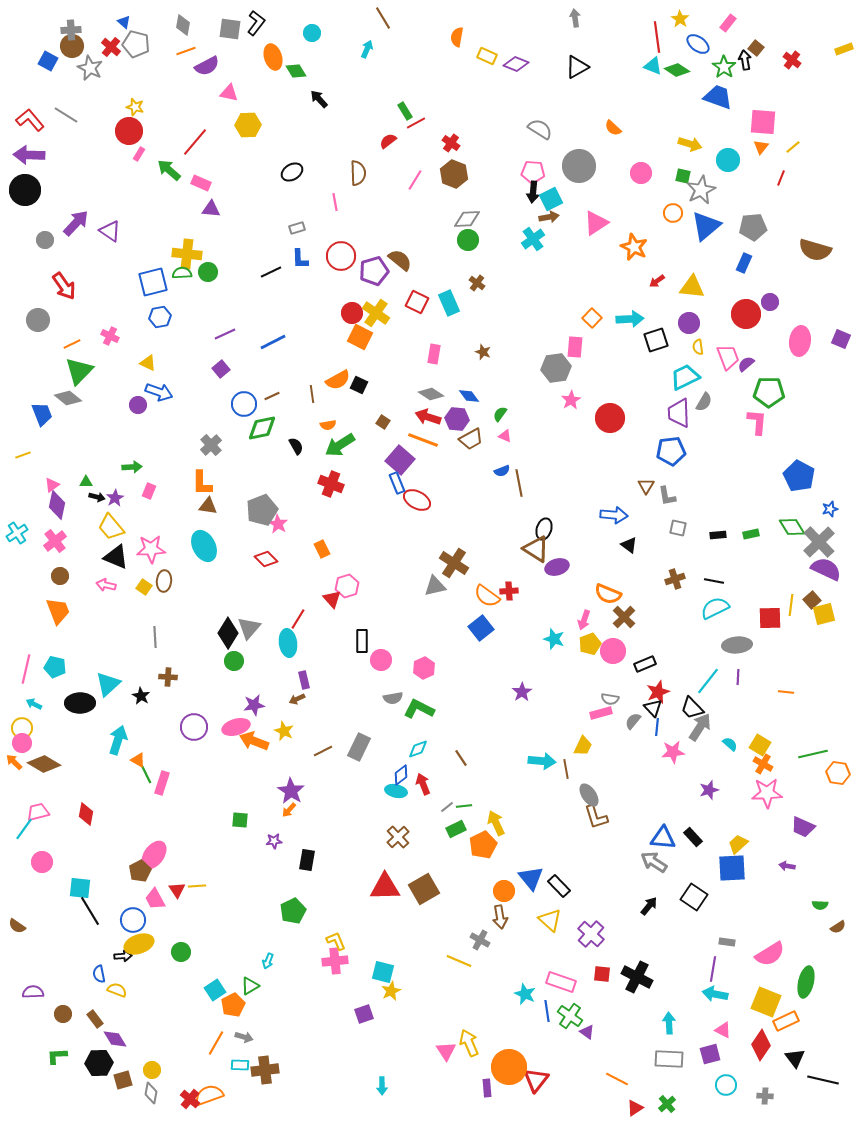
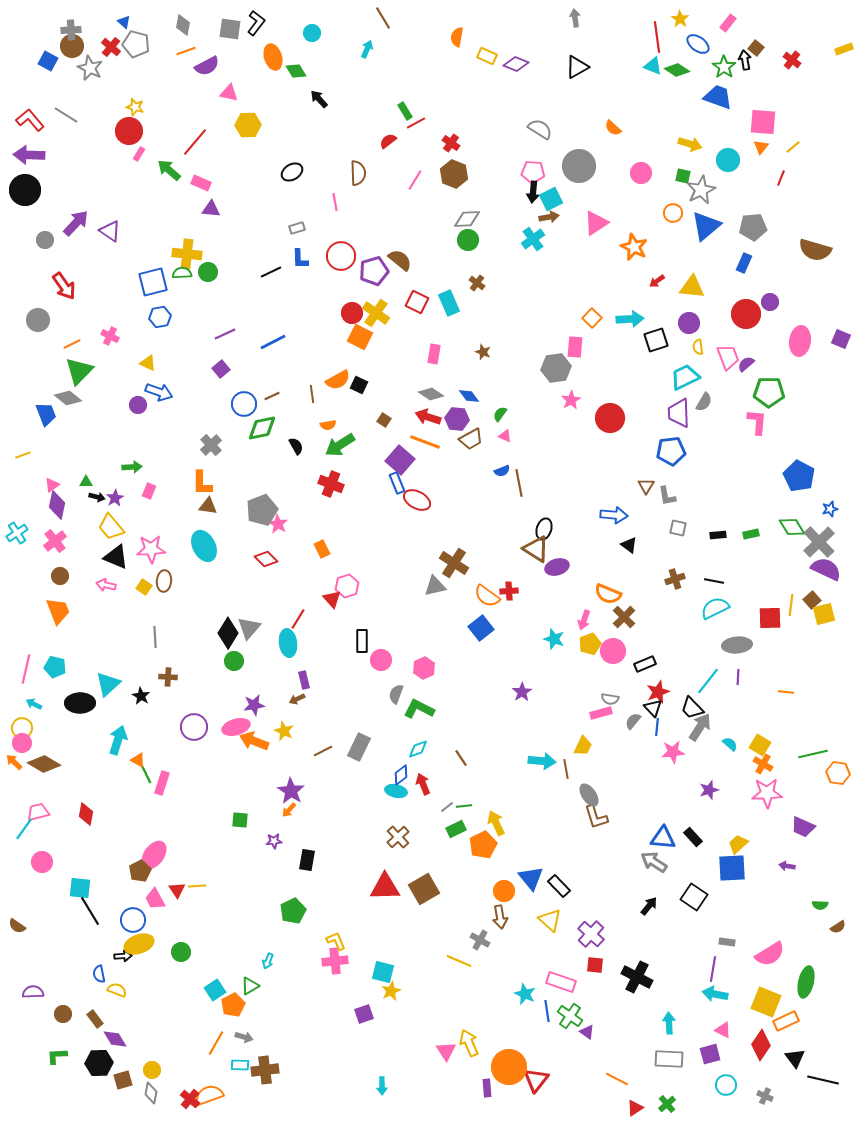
blue trapezoid at (42, 414): moved 4 px right
brown square at (383, 422): moved 1 px right, 2 px up
orange line at (423, 440): moved 2 px right, 2 px down
gray semicircle at (393, 698): moved 3 px right, 4 px up; rotated 120 degrees clockwise
red square at (602, 974): moved 7 px left, 9 px up
gray cross at (765, 1096): rotated 21 degrees clockwise
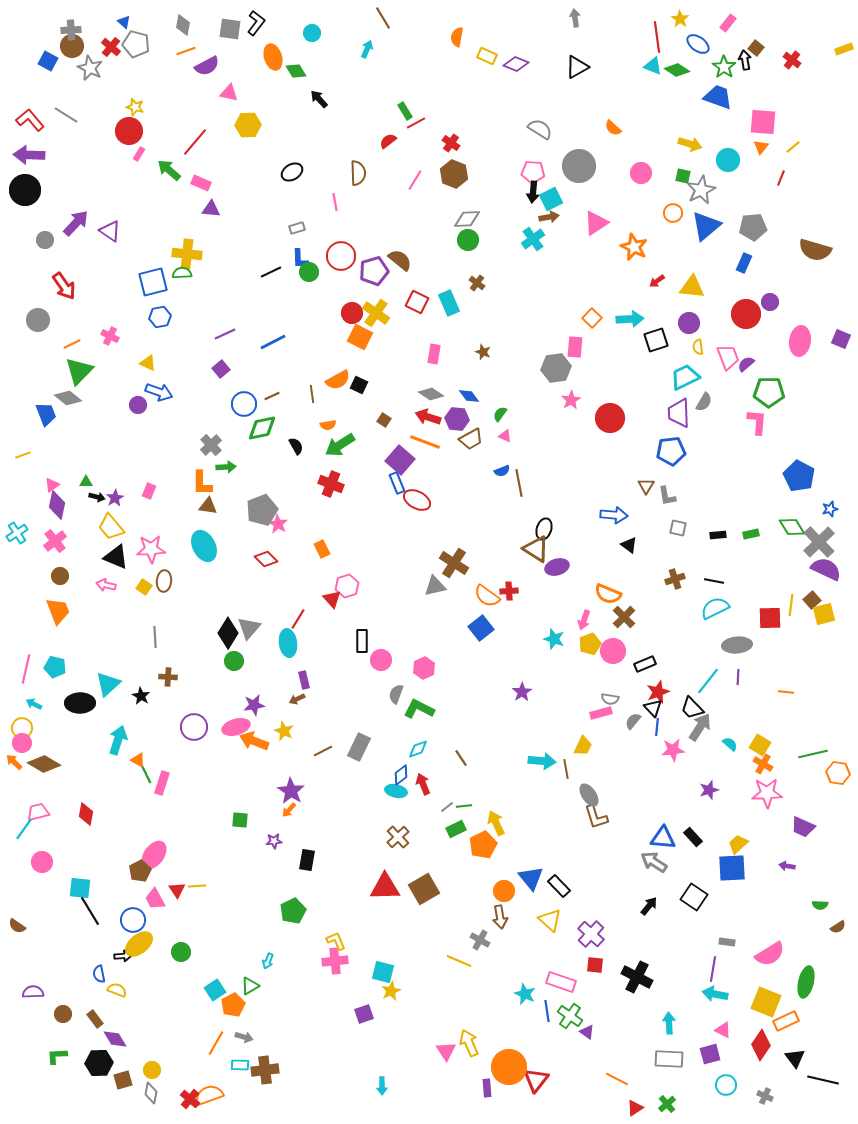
green circle at (208, 272): moved 101 px right
green arrow at (132, 467): moved 94 px right
pink star at (673, 752): moved 2 px up
yellow ellipse at (139, 944): rotated 20 degrees counterclockwise
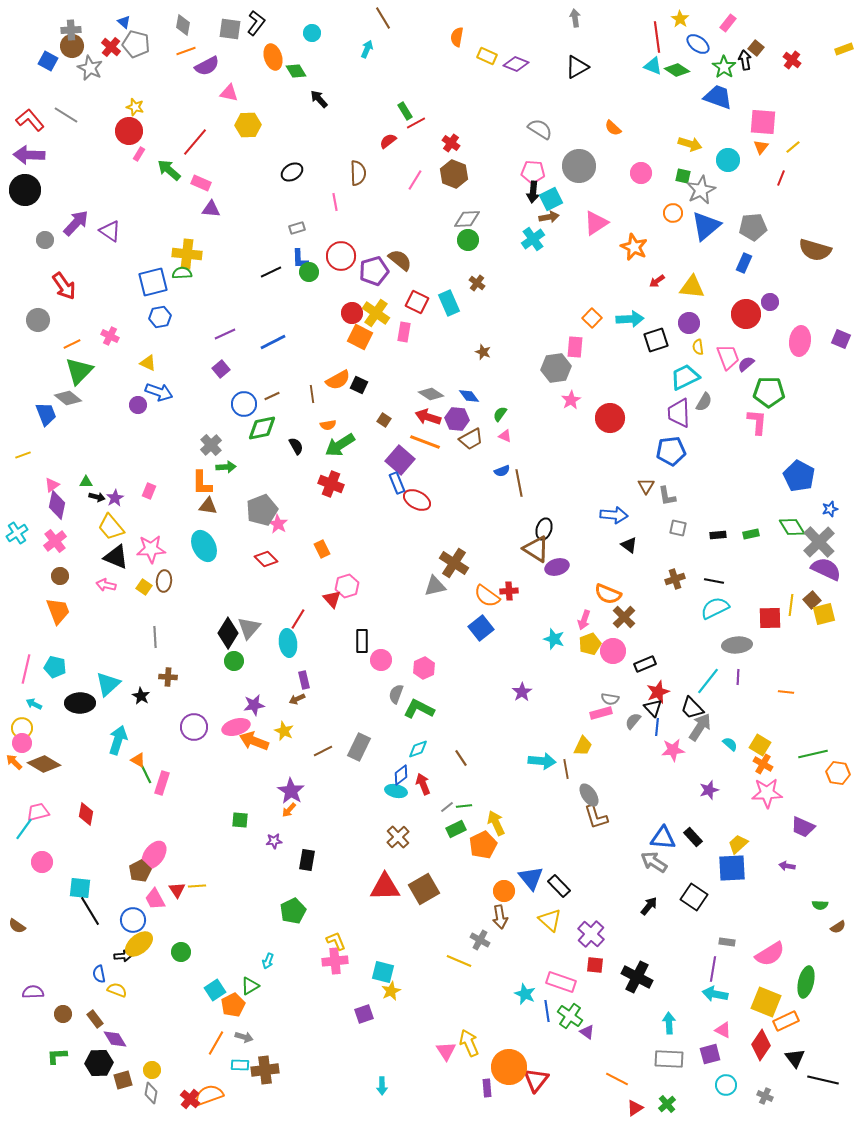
pink rectangle at (434, 354): moved 30 px left, 22 px up
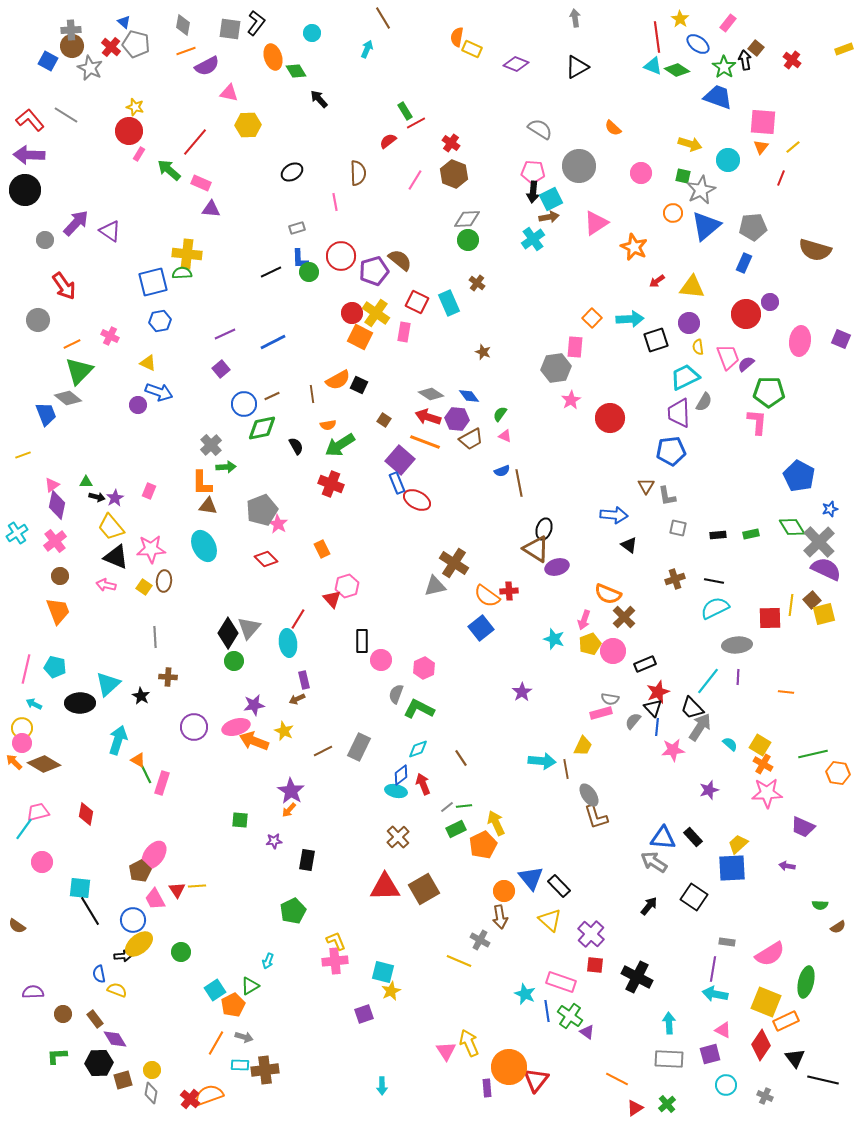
yellow rectangle at (487, 56): moved 15 px left, 7 px up
blue hexagon at (160, 317): moved 4 px down
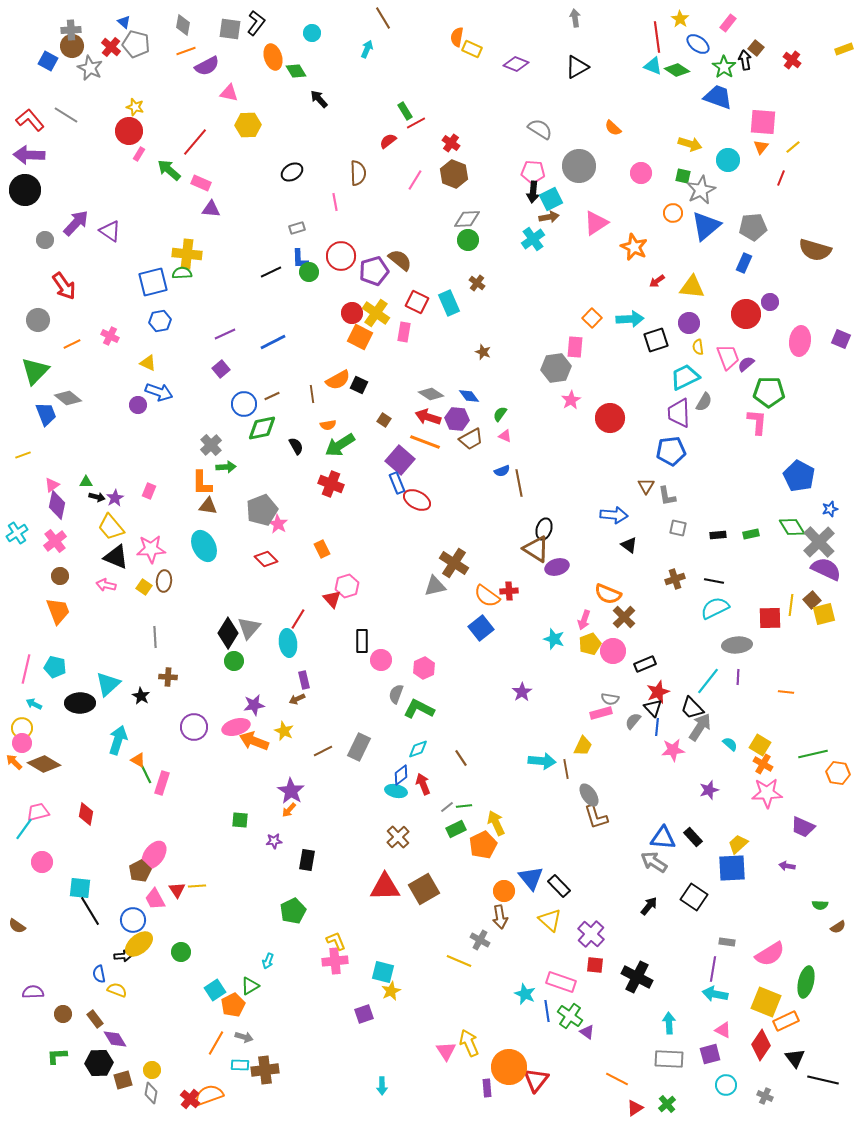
green triangle at (79, 371): moved 44 px left
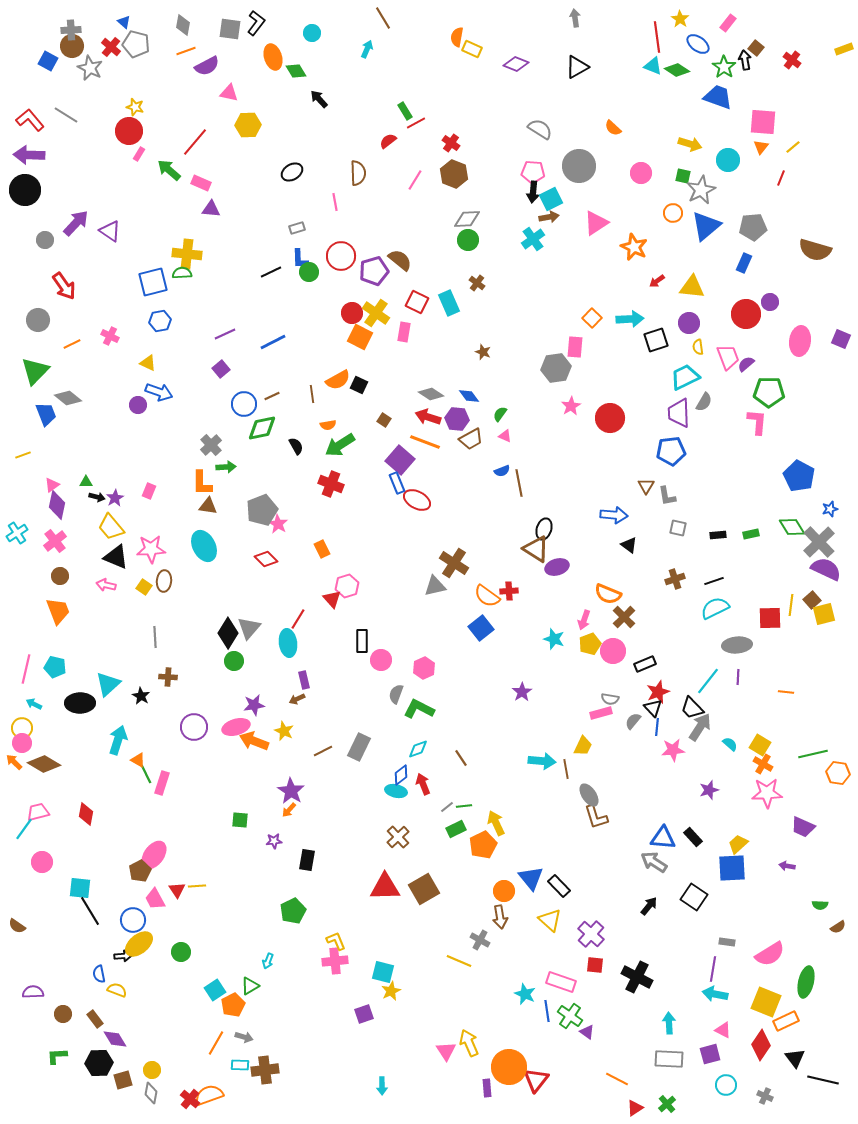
pink star at (571, 400): moved 6 px down
black line at (714, 581): rotated 30 degrees counterclockwise
